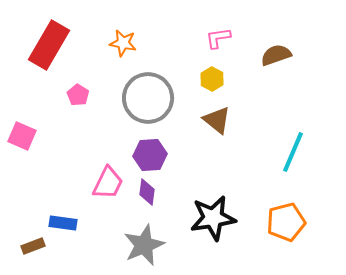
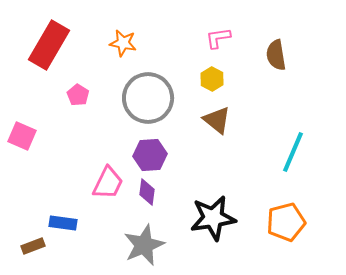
brown semicircle: rotated 80 degrees counterclockwise
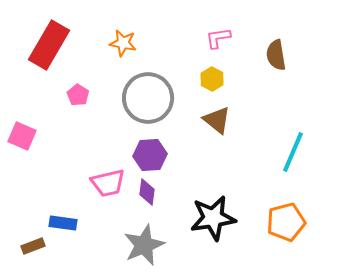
pink trapezoid: rotated 51 degrees clockwise
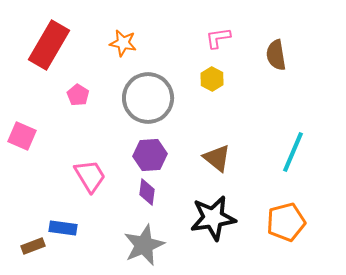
brown triangle: moved 38 px down
pink trapezoid: moved 18 px left, 7 px up; rotated 108 degrees counterclockwise
blue rectangle: moved 5 px down
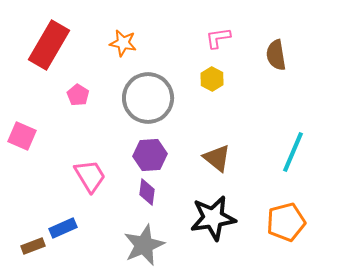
blue rectangle: rotated 32 degrees counterclockwise
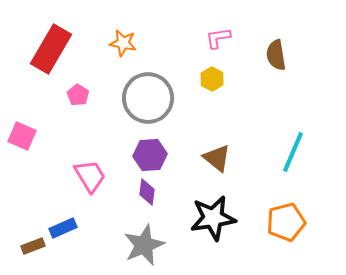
red rectangle: moved 2 px right, 4 px down
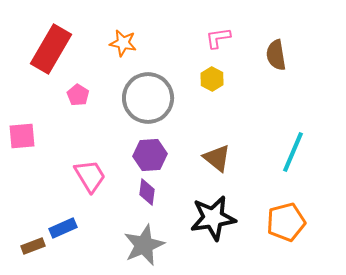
pink square: rotated 28 degrees counterclockwise
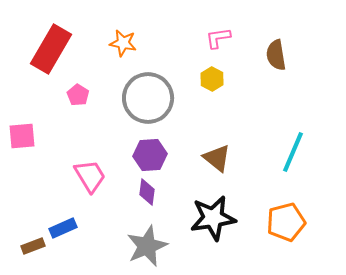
gray star: moved 3 px right, 1 px down
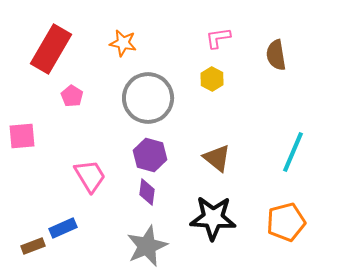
pink pentagon: moved 6 px left, 1 px down
purple hexagon: rotated 20 degrees clockwise
black star: rotated 12 degrees clockwise
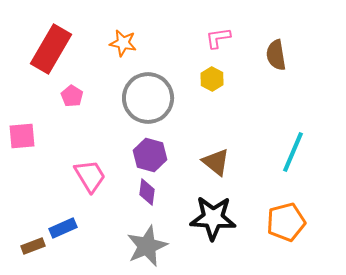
brown triangle: moved 1 px left, 4 px down
